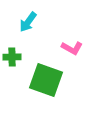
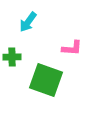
pink L-shape: rotated 25 degrees counterclockwise
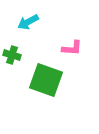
cyan arrow: rotated 25 degrees clockwise
green cross: moved 2 px up; rotated 18 degrees clockwise
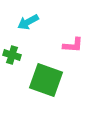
pink L-shape: moved 1 px right, 3 px up
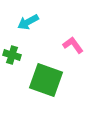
pink L-shape: rotated 130 degrees counterclockwise
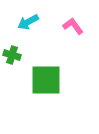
pink L-shape: moved 19 px up
green square: rotated 20 degrees counterclockwise
